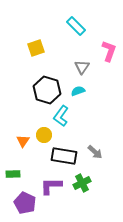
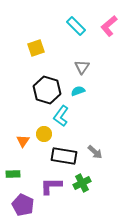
pink L-shape: moved 25 px up; rotated 150 degrees counterclockwise
yellow circle: moved 1 px up
purple pentagon: moved 2 px left, 2 px down
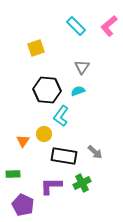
black hexagon: rotated 12 degrees counterclockwise
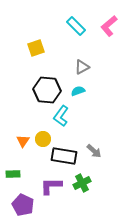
gray triangle: rotated 28 degrees clockwise
yellow circle: moved 1 px left, 5 px down
gray arrow: moved 1 px left, 1 px up
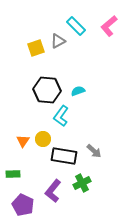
gray triangle: moved 24 px left, 26 px up
purple L-shape: moved 2 px right, 5 px down; rotated 50 degrees counterclockwise
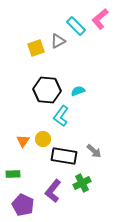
pink L-shape: moved 9 px left, 7 px up
